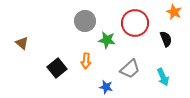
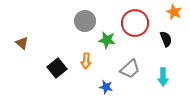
cyan arrow: rotated 24 degrees clockwise
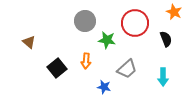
brown triangle: moved 7 px right, 1 px up
gray trapezoid: moved 3 px left
blue star: moved 2 px left
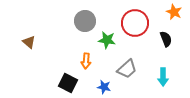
black square: moved 11 px right, 15 px down; rotated 24 degrees counterclockwise
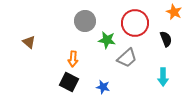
orange arrow: moved 13 px left, 2 px up
gray trapezoid: moved 11 px up
black square: moved 1 px right, 1 px up
blue star: moved 1 px left
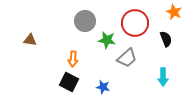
brown triangle: moved 1 px right, 2 px up; rotated 32 degrees counterclockwise
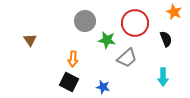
brown triangle: rotated 48 degrees clockwise
